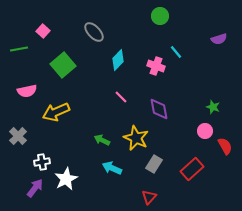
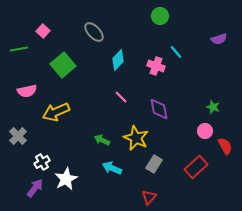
white cross: rotated 21 degrees counterclockwise
red rectangle: moved 4 px right, 2 px up
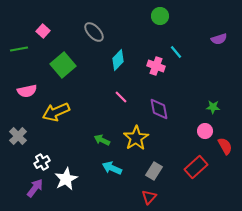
green star: rotated 16 degrees counterclockwise
yellow star: rotated 15 degrees clockwise
gray rectangle: moved 7 px down
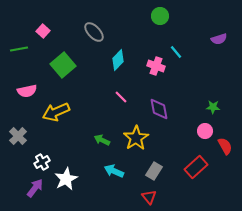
cyan arrow: moved 2 px right, 3 px down
red triangle: rotated 21 degrees counterclockwise
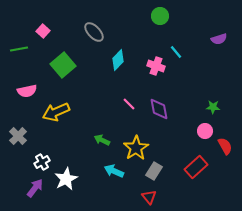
pink line: moved 8 px right, 7 px down
yellow star: moved 10 px down
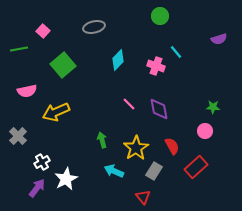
gray ellipse: moved 5 px up; rotated 60 degrees counterclockwise
green arrow: rotated 49 degrees clockwise
red semicircle: moved 53 px left
purple arrow: moved 2 px right
red triangle: moved 6 px left
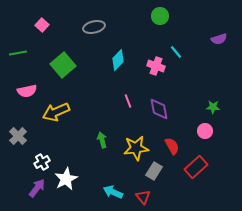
pink square: moved 1 px left, 6 px up
green line: moved 1 px left, 4 px down
pink line: moved 1 px left, 3 px up; rotated 24 degrees clockwise
yellow star: rotated 25 degrees clockwise
cyan arrow: moved 1 px left, 21 px down
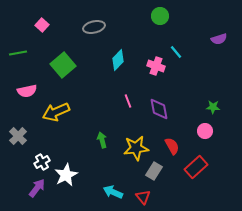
white star: moved 4 px up
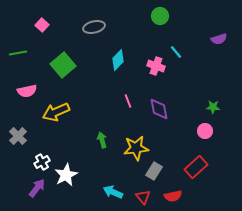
red semicircle: moved 1 px right, 50 px down; rotated 108 degrees clockwise
